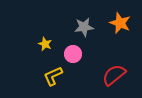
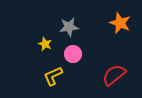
gray star: moved 15 px left
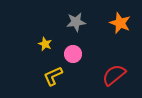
gray star: moved 7 px right, 5 px up
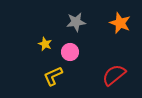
pink circle: moved 3 px left, 2 px up
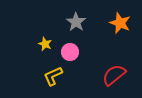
gray star: rotated 30 degrees counterclockwise
